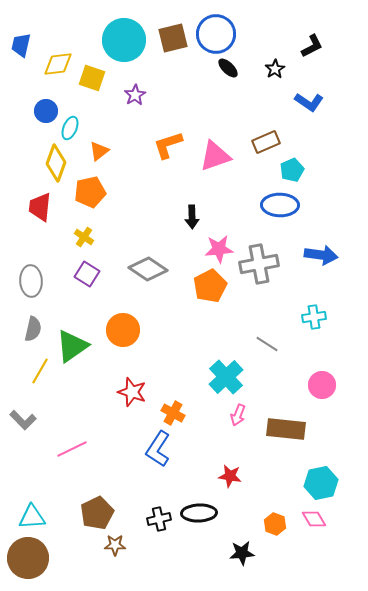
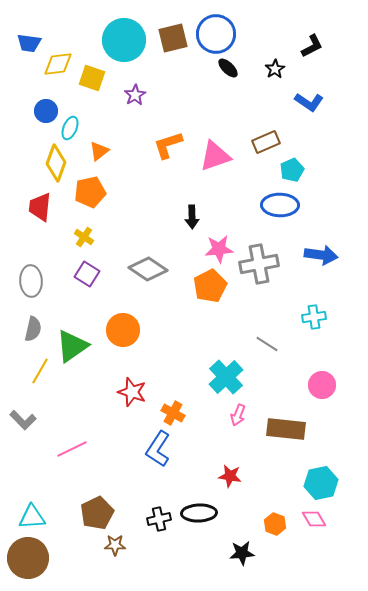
blue trapezoid at (21, 45): moved 8 px right, 2 px up; rotated 95 degrees counterclockwise
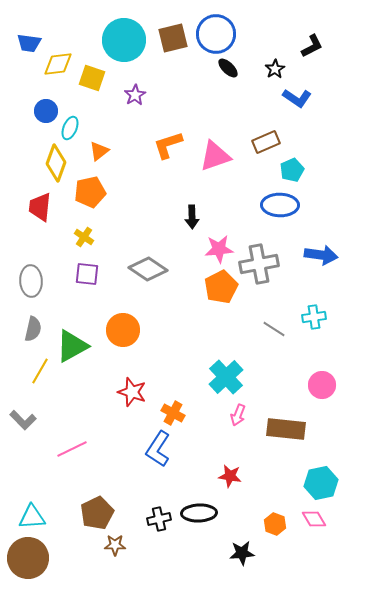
blue L-shape at (309, 102): moved 12 px left, 4 px up
purple square at (87, 274): rotated 25 degrees counterclockwise
orange pentagon at (210, 286): moved 11 px right, 1 px down
gray line at (267, 344): moved 7 px right, 15 px up
green triangle at (72, 346): rotated 6 degrees clockwise
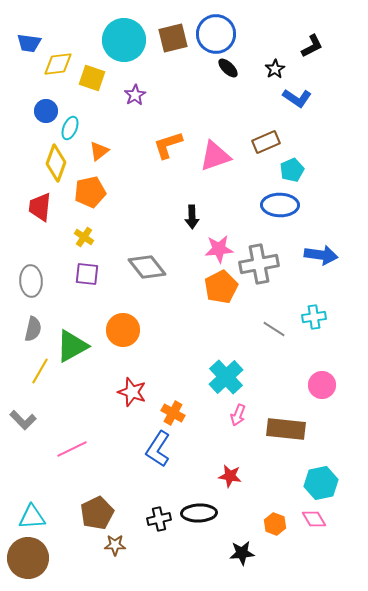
gray diamond at (148, 269): moved 1 px left, 2 px up; rotated 18 degrees clockwise
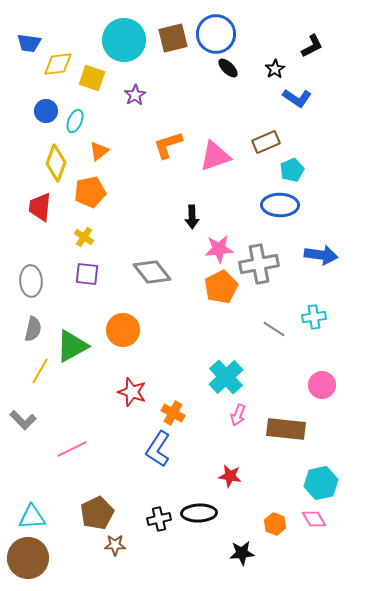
cyan ellipse at (70, 128): moved 5 px right, 7 px up
gray diamond at (147, 267): moved 5 px right, 5 px down
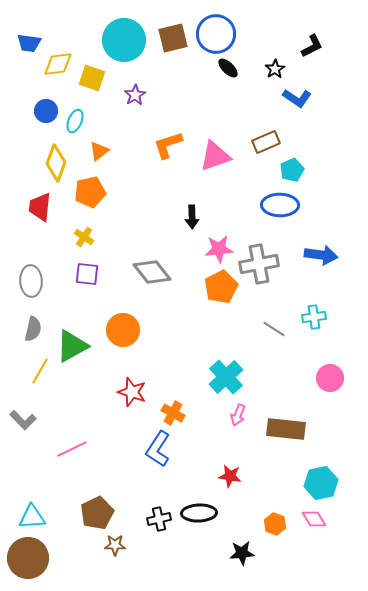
pink circle at (322, 385): moved 8 px right, 7 px up
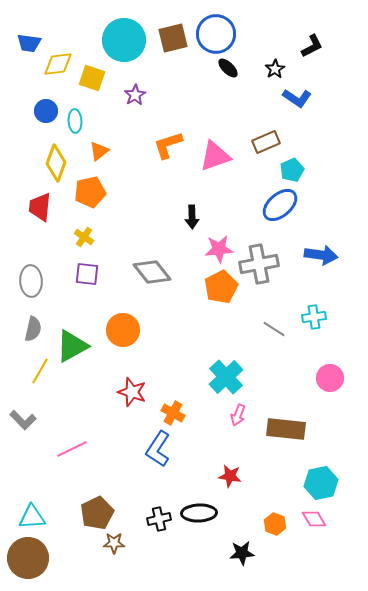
cyan ellipse at (75, 121): rotated 25 degrees counterclockwise
blue ellipse at (280, 205): rotated 42 degrees counterclockwise
brown star at (115, 545): moved 1 px left, 2 px up
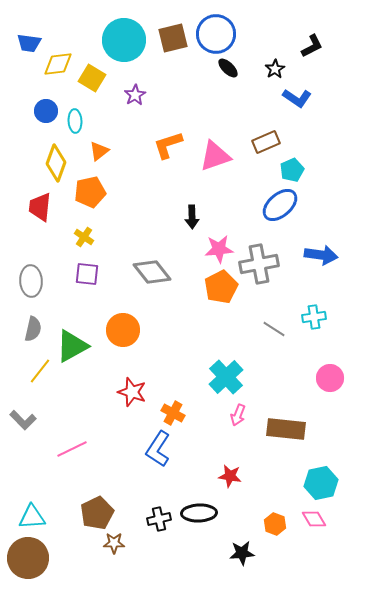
yellow square at (92, 78): rotated 12 degrees clockwise
yellow line at (40, 371): rotated 8 degrees clockwise
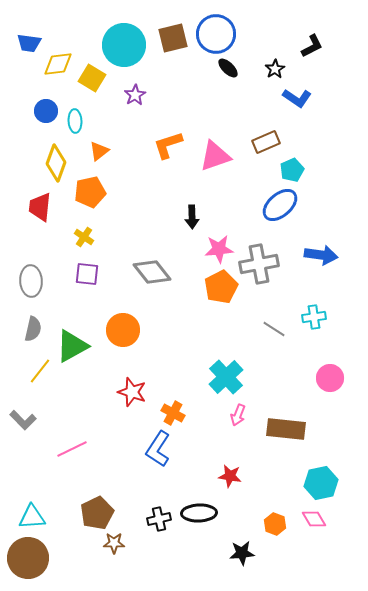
cyan circle at (124, 40): moved 5 px down
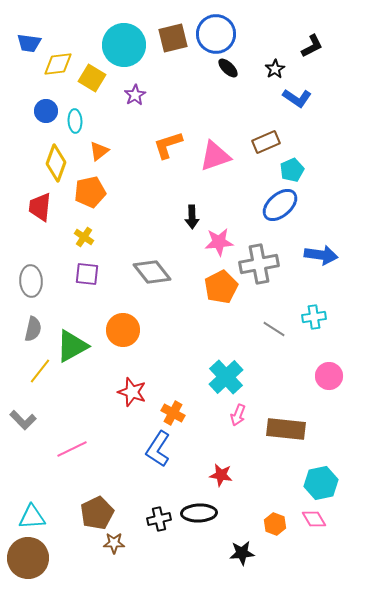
pink star at (219, 249): moved 7 px up
pink circle at (330, 378): moved 1 px left, 2 px up
red star at (230, 476): moved 9 px left, 1 px up
